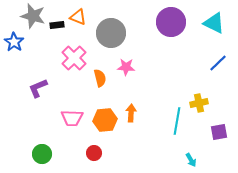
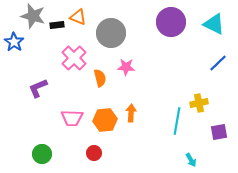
cyan triangle: moved 1 px down
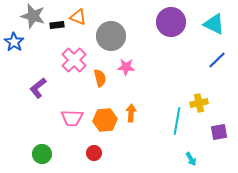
gray circle: moved 3 px down
pink cross: moved 2 px down
blue line: moved 1 px left, 3 px up
purple L-shape: rotated 15 degrees counterclockwise
cyan arrow: moved 1 px up
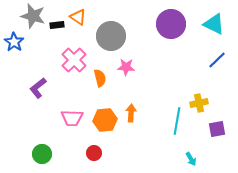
orange triangle: rotated 12 degrees clockwise
purple circle: moved 2 px down
purple square: moved 2 px left, 3 px up
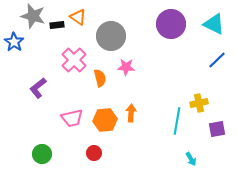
pink trapezoid: rotated 15 degrees counterclockwise
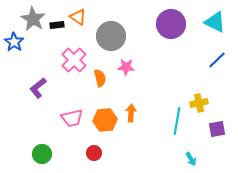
gray star: moved 3 px down; rotated 15 degrees clockwise
cyan triangle: moved 1 px right, 2 px up
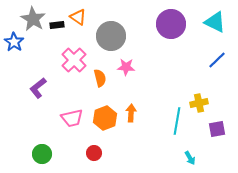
orange hexagon: moved 2 px up; rotated 15 degrees counterclockwise
cyan arrow: moved 1 px left, 1 px up
